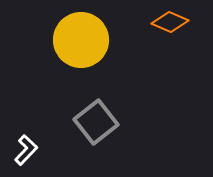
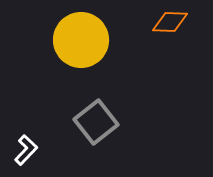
orange diamond: rotated 21 degrees counterclockwise
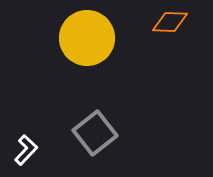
yellow circle: moved 6 px right, 2 px up
gray square: moved 1 px left, 11 px down
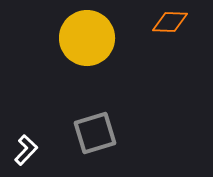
gray square: rotated 21 degrees clockwise
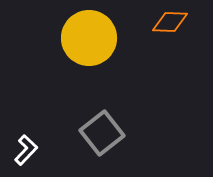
yellow circle: moved 2 px right
gray square: moved 7 px right; rotated 21 degrees counterclockwise
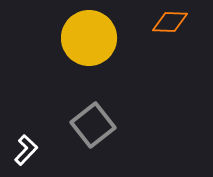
gray square: moved 9 px left, 8 px up
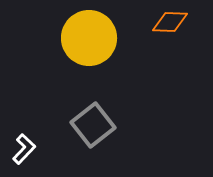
white L-shape: moved 2 px left, 1 px up
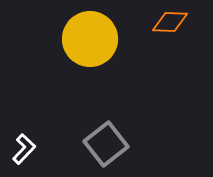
yellow circle: moved 1 px right, 1 px down
gray square: moved 13 px right, 19 px down
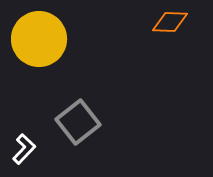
yellow circle: moved 51 px left
gray square: moved 28 px left, 22 px up
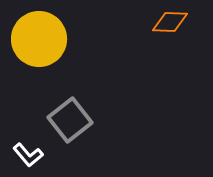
gray square: moved 8 px left, 2 px up
white L-shape: moved 4 px right, 6 px down; rotated 96 degrees clockwise
